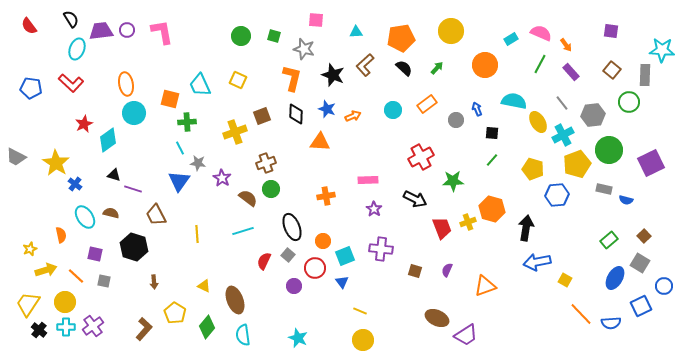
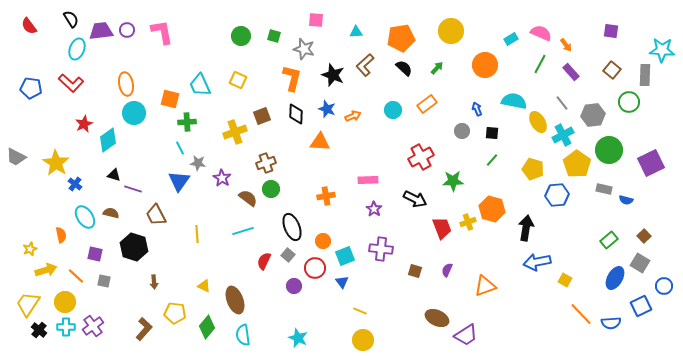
gray circle at (456, 120): moved 6 px right, 11 px down
yellow pentagon at (577, 164): rotated 16 degrees counterclockwise
yellow pentagon at (175, 313): rotated 25 degrees counterclockwise
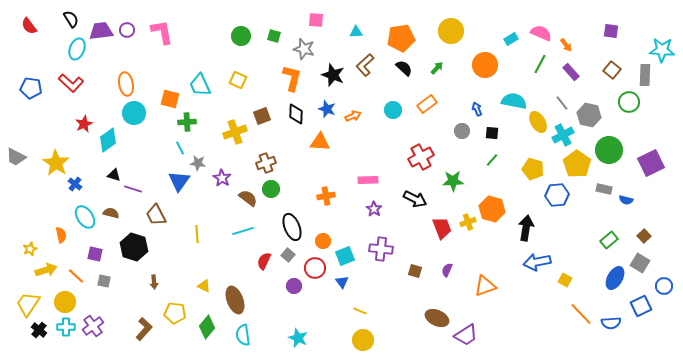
gray hexagon at (593, 115): moved 4 px left; rotated 20 degrees clockwise
